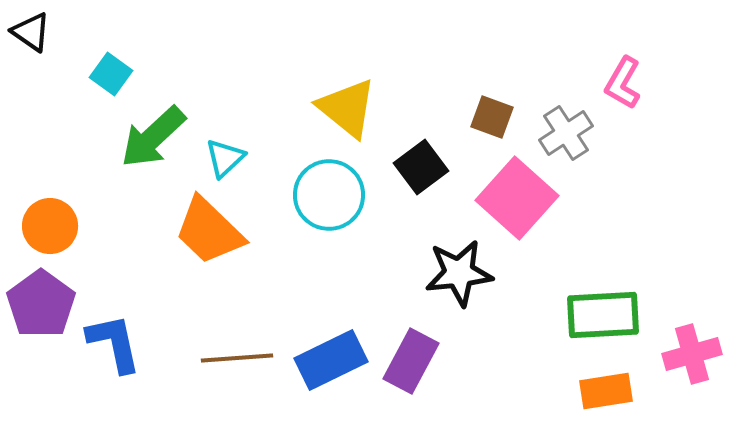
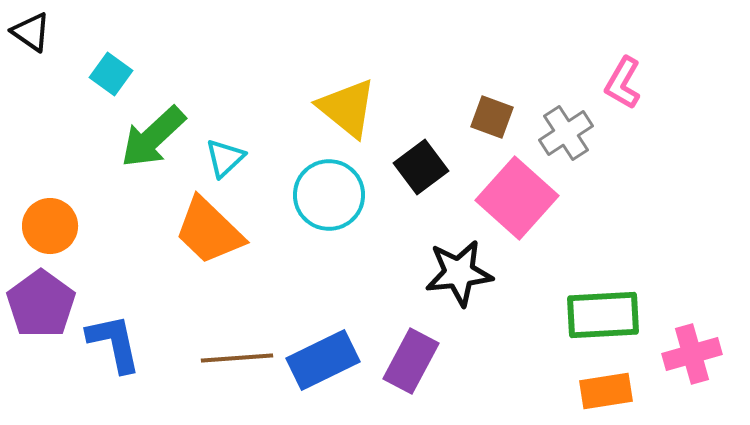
blue rectangle: moved 8 px left
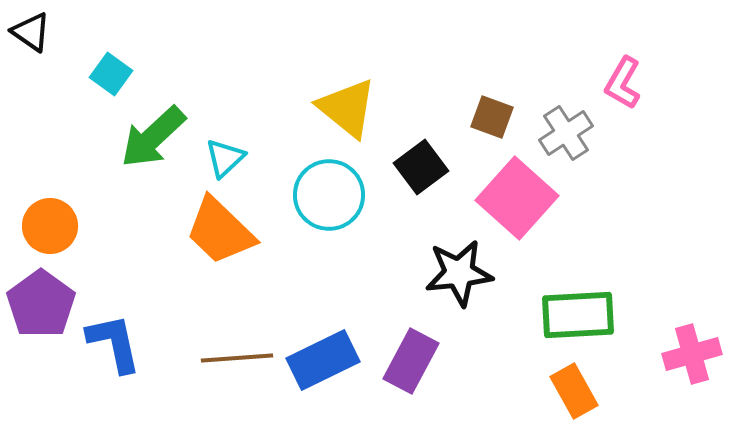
orange trapezoid: moved 11 px right
green rectangle: moved 25 px left
orange rectangle: moved 32 px left; rotated 70 degrees clockwise
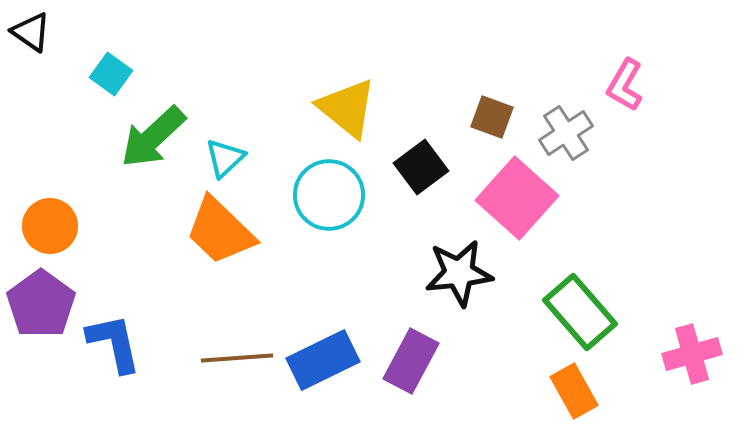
pink L-shape: moved 2 px right, 2 px down
green rectangle: moved 2 px right, 3 px up; rotated 52 degrees clockwise
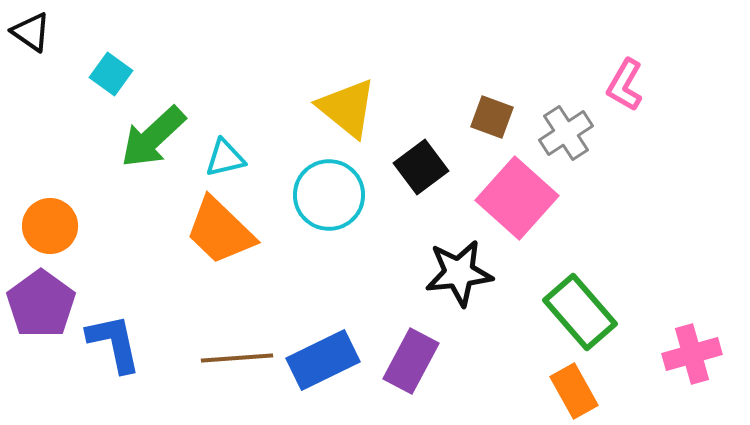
cyan triangle: rotated 30 degrees clockwise
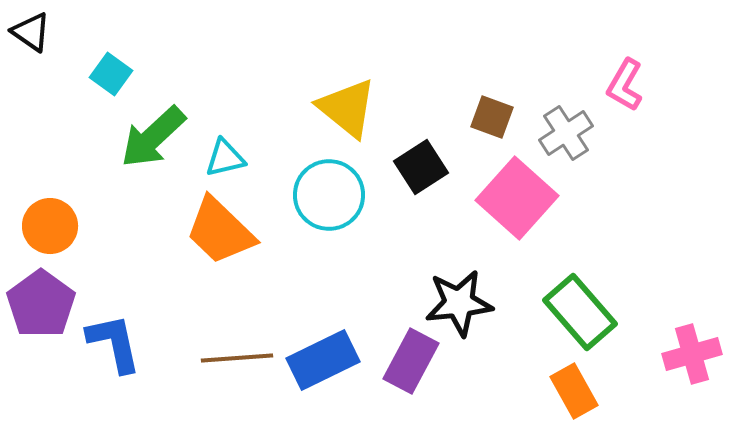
black square: rotated 4 degrees clockwise
black star: moved 30 px down
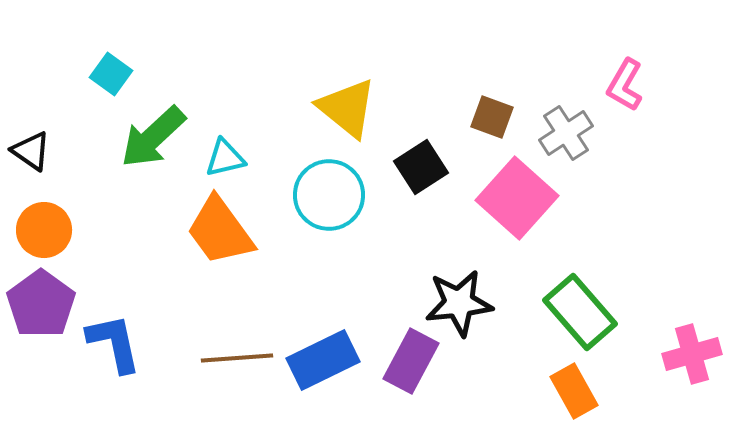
black triangle: moved 119 px down
orange circle: moved 6 px left, 4 px down
orange trapezoid: rotated 10 degrees clockwise
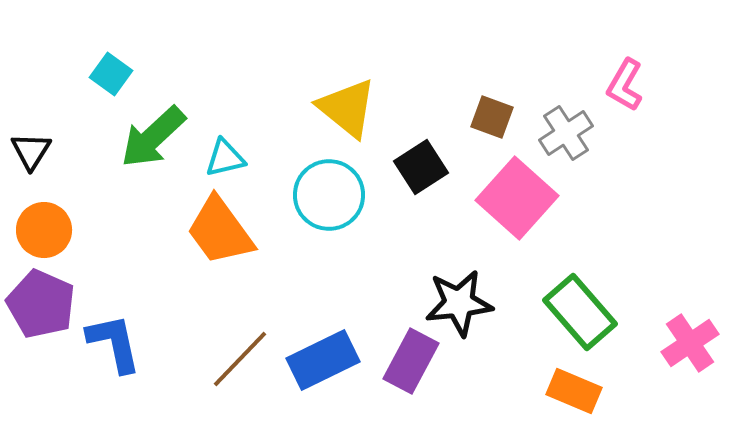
black triangle: rotated 27 degrees clockwise
purple pentagon: rotated 12 degrees counterclockwise
pink cross: moved 2 px left, 11 px up; rotated 18 degrees counterclockwise
brown line: moved 3 px right, 1 px down; rotated 42 degrees counterclockwise
orange rectangle: rotated 38 degrees counterclockwise
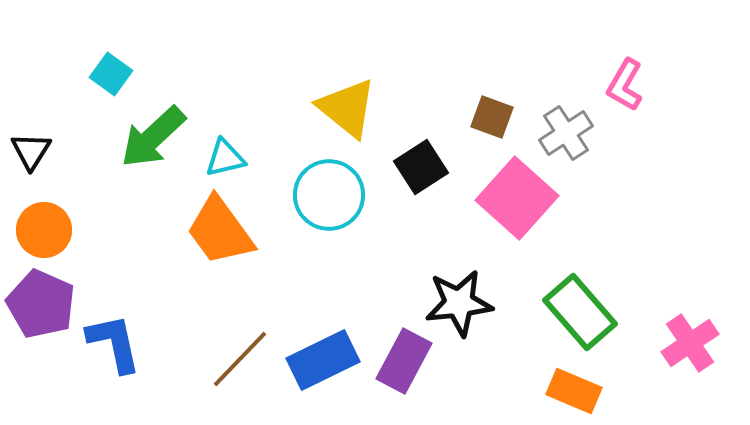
purple rectangle: moved 7 px left
